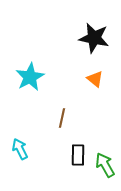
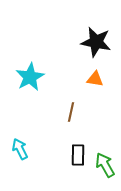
black star: moved 2 px right, 4 px down
orange triangle: rotated 30 degrees counterclockwise
brown line: moved 9 px right, 6 px up
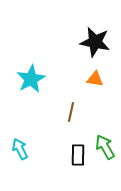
black star: moved 1 px left
cyan star: moved 1 px right, 2 px down
green arrow: moved 18 px up
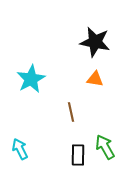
brown line: rotated 24 degrees counterclockwise
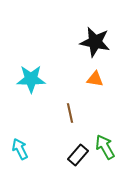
cyan star: rotated 28 degrees clockwise
brown line: moved 1 px left, 1 px down
black rectangle: rotated 40 degrees clockwise
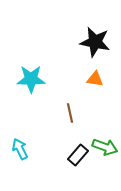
green arrow: rotated 140 degrees clockwise
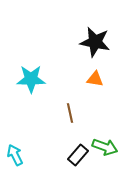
cyan arrow: moved 5 px left, 6 px down
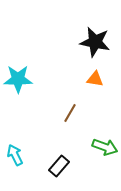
cyan star: moved 13 px left
brown line: rotated 42 degrees clockwise
black rectangle: moved 19 px left, 11 px down
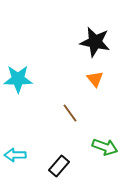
orange triangle: rotated 42 degrees clockwise
brown line: rotated 66 degrees counterclockwise
cyan arrow: rotated 65 degrees counterclockwise
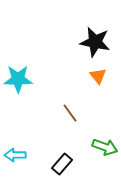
orange triangle: moved 3 px right, 3 px up
black rectangle: moved 3 px right, 2 px up
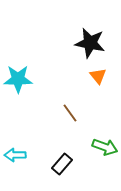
black star: moved 5 px left, 1 px down
